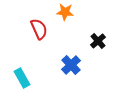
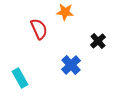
cyan rectangle: moved 2 px left
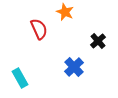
orange star: rotated 18 degrees clockwise
blue cross: moved 3 px right, 2 px down
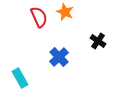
red semicircle: moved 12 px up
black cross: rotated 14 degrees counterclockwise
blue cross: moved 15 px left, 10 px up
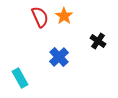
orange star: moved 1 px left, 4 px down; rotated 12 degrees clockwise
red semicircle: moved 1 px right
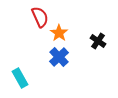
orange star: moved 5 px left, 17 px down
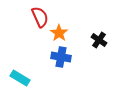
black cross: moved 1 px right, 1 px up
blue cross: moved 2 px right; rotated 36 degrees counterclockwise
cyan rectangle: rotated 30 degrees counterclockwise
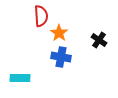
red semicircle: moved 1 px right, 1 px up; rotated 20 degrees clockwise
cyan rectangle: rotated 30 degrees counterclockwise
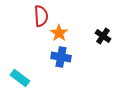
black cross: moved 4 px right, 4 px up
cyan rectangle: rotated 36 degrees clockwise
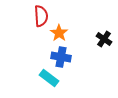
black cross: moved 1 px right, 3 px down
cyan rectangle: moved 29 px right
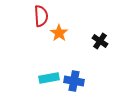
black cross: moved 4 px left, 2 px down
blue cross: moved 13 px right, 24 px down
cyan rectangle: rotated 48 degrees counterclockwise
